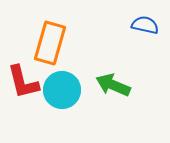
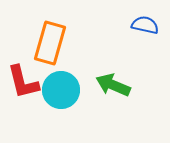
cyan circle: moved 1 px left
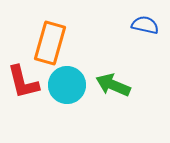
cyan circle: moved 6 px right, 5 px up
